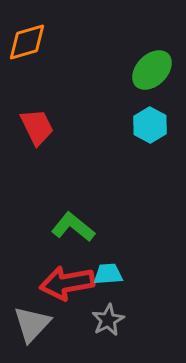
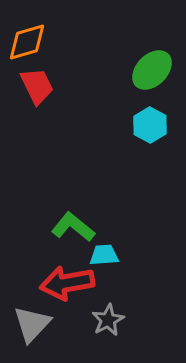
red trapezoid: moved 41 px up
cyan trapezoid: moved 4 px left, 19 px up
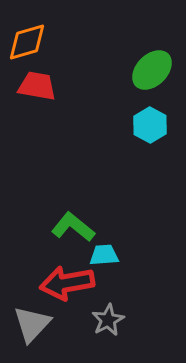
red trapezoid: rotated 54 degrees counterclockwise
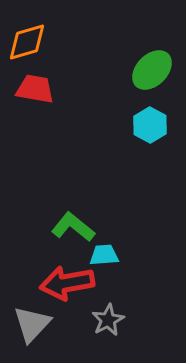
red trapezoid: moved 2 px left, 3 px down
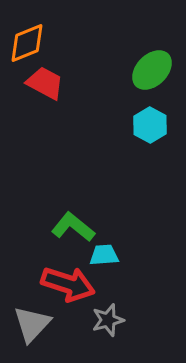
orange diamond: moved 1 px down; rotated 6 degrees counterclockwise
red trapezoid: moved 10 px right, 6 px up; rotated 18 degrees clockwise
red arrow: moved 1 px right, 1 px down; rotated 152 degrees counterclockwise
gray star: rotated 12 degrees clockwise
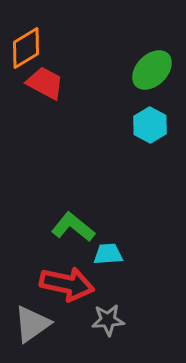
orange diamond: moved 1 px left, 5 px down; rotated 9 degrees counterclockwise
cyan trapezoid: moved 4 px right, 1 px up
red arrow: moved 1 px left; rotated 6 degrees counterclockwise
gray star: rotated 12 degrees clockwise
gray triangle: rotated 12 degrees clockwise
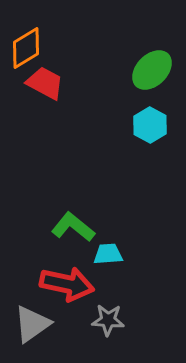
gray star: rotated 8 degrees clockwise
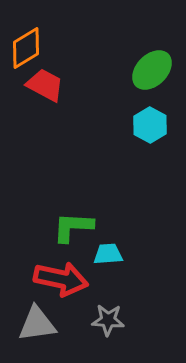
red trapezoid: moved 2 px down
green L-shape: rotated 36 degrees counterclockwise
red arrow: moved 6 px left, 5 px up
gray triangle: moved 5 px right; rotated 27 degrees clockwise
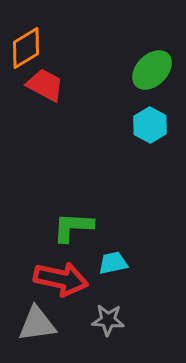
cyan trapezoid: moved 5 px right, 9 px down; rotated 8 degrees counterclockwise
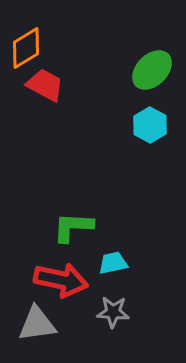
red arrow: moved 1 px down
gray star: moved 5 px right, 8 px up
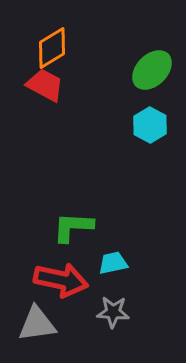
orange diamond: moved 26 px right
